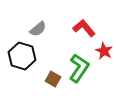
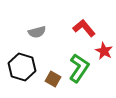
gray semicircle: moved 1 px left, 3 px down; rotated 24 degrees clockwise
black hexagon: moved 11 px down
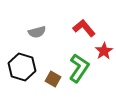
red star: rotated 12 degrees clockwise
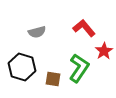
brown square: rotated 21 degrees counterclockwise
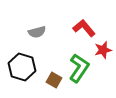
red star: moved 1 px left, 1 px up; rotated 18 degrees clockwise
brown square: moved 1 px right, 1 px down; rotated 21 degrees clockwise
